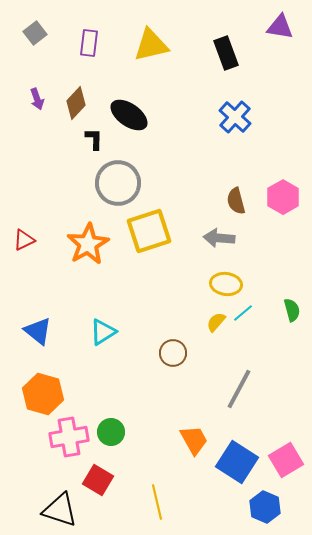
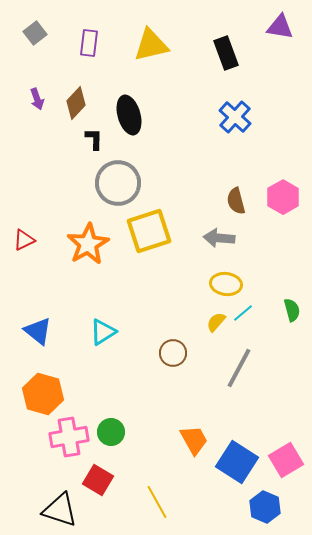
black ellipse: rotated 39 degrees clockwise
gray line: moved 21 px up
yellow line: rotated 16 degrees counterclockwise
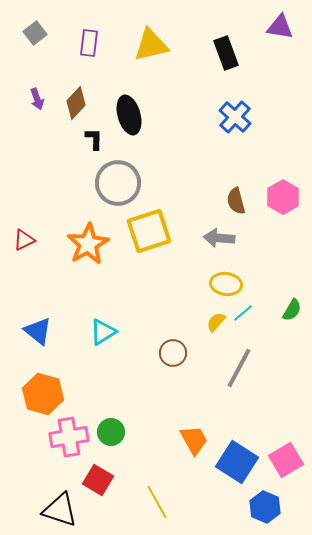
green semicircle: rotated 45 degrees clockwise
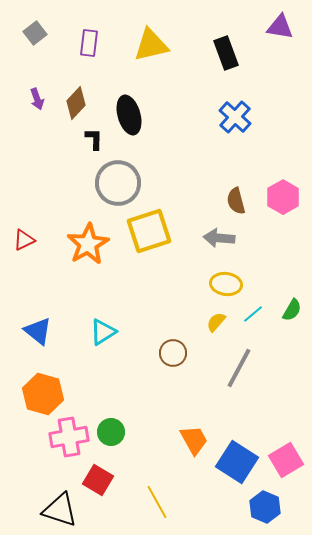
cyan line: moved 10 px right, 1 px down
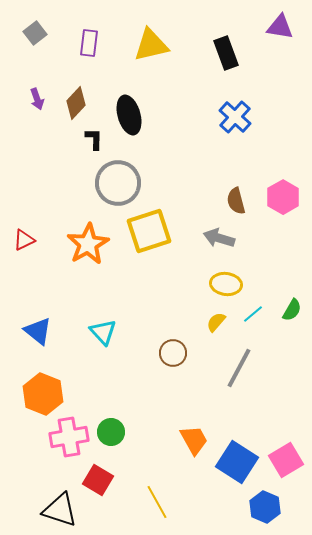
gray arrow: rotated 12 degrees clockwise
cyan triangle: rotated 40 degrees counterclockwise
orange hexagon: rotated 6 degrees clockwise
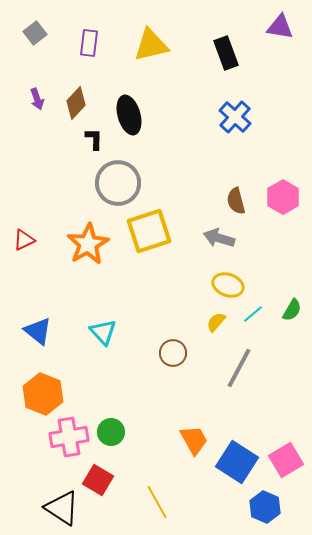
yellow ellipse: moved 2 px right, 1 px down; rotated 12 degrees clockwise
black triangle: moved 2 px right, 2 px up; rotated 15 degrees clockwise
